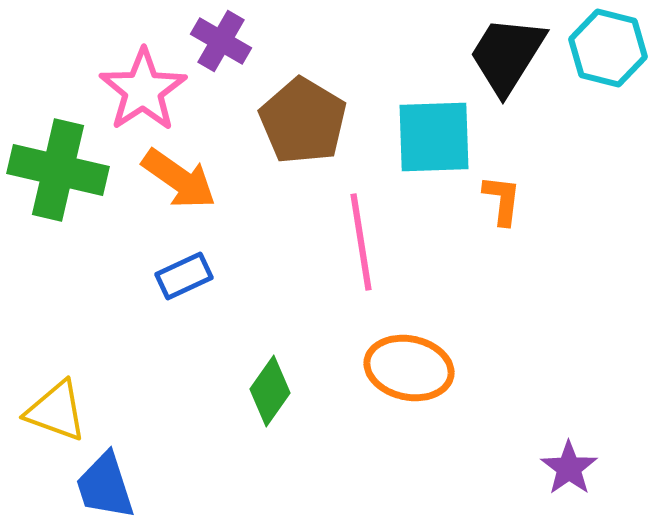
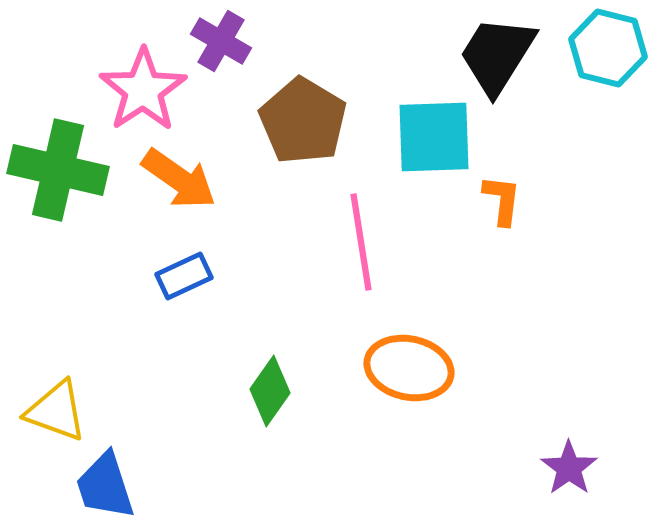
black trapezoid: moved 10 px left
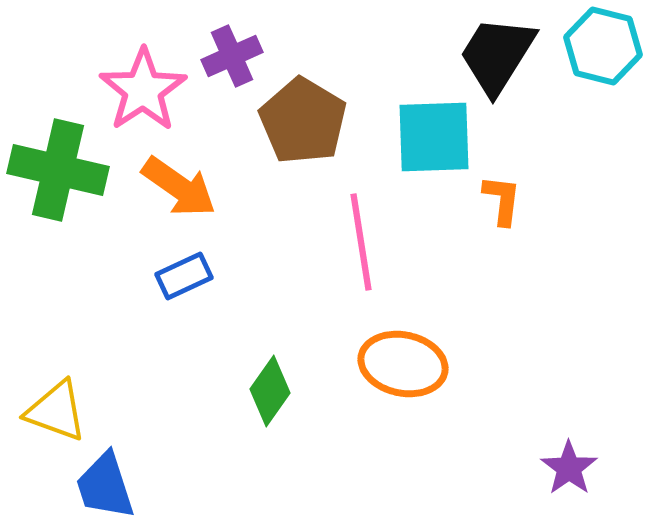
purple cross: moved 11 px right, 15 px down; rotated 36 degrees clockwise
cyan hexagon: moved 5 px left, 2 px up
orange arrow: moved 8 px down
orange ellipse: moved 6 px left, 4 px up
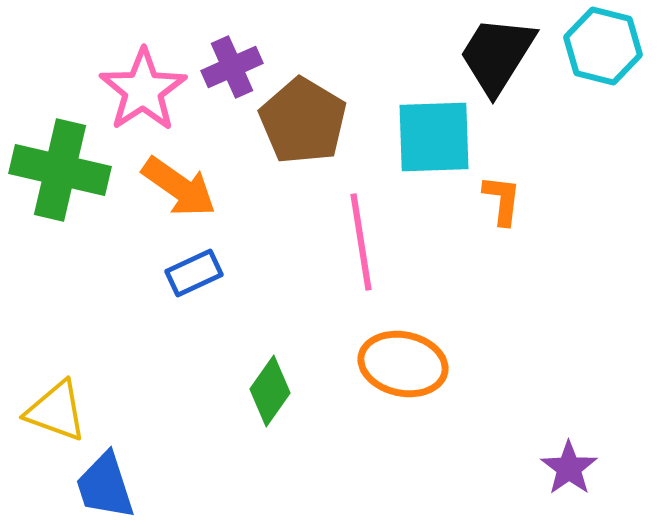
purple cross: moved 11 px down
green cross: moved 2 px right
blue rectangle: moved 10 px right, 3 px up
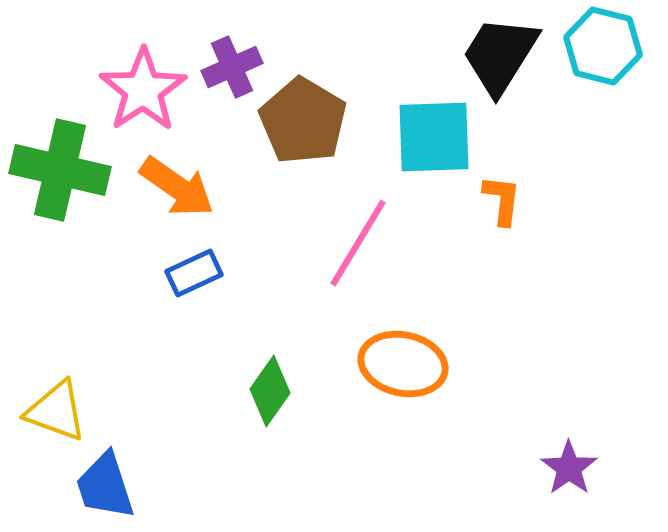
black trapezoid: moved 3 px right
orange arrow: moved 2 px left
pink line: moved 3 px left, 1 px down; rotated 40 degrees clockwise
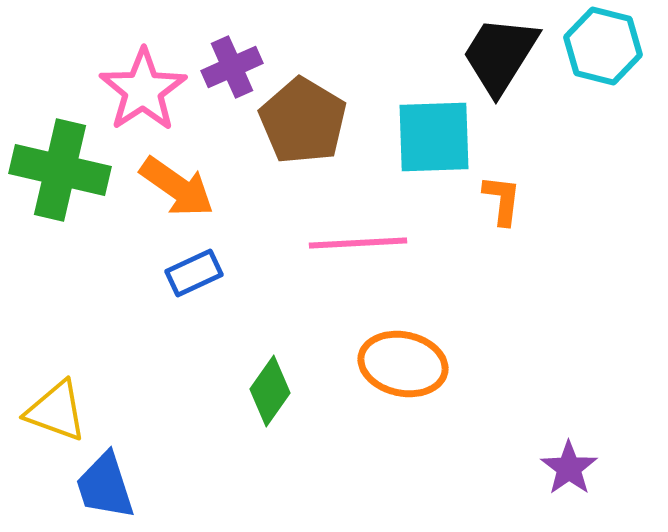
pink line: rotated 56 degrees clockwise
